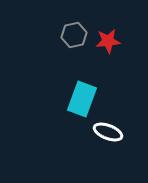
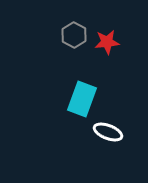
gray hexagon: rotated 20 degrees counterclockwise
red star: moved 1 px left, 1 px down
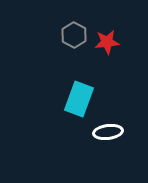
cyan rectangle: moved 3 px left
white ellipse: rotated 28 degrees counterclockwise
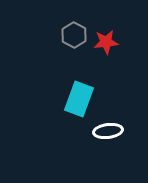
red star: moved 1 px left
white ellipse: moved 1 px up
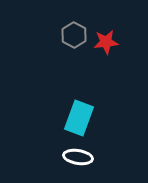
cyan rectangle: moved 19 px down
white ellipse: moved 30 px left, 26 px down; rotated 16 degrees clockwise
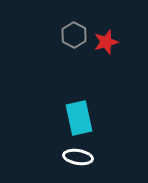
red star: rotated 10 degrees counterclockwise
cyan rectangle: rotated 32 degrees counterclockwise
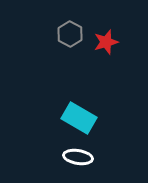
gray hexagon: moved 4 px left, 1 px up
cyan rectangle: rotated 48 degrees counterclockwise
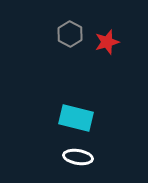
red star: moved 1 px right
cyan rectangle: moved 3 px left; rotated 16 degrees counterclockwise
